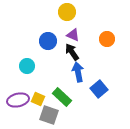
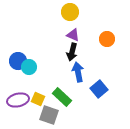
yellow circle: moved 3 px right
blue circle: moved 30 px left, 20 px down
black arrow: rotated 132 degrees counterclockwise
cyan circle: moved 2 px right, 1 px down
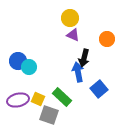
yellow circle: moved 6 px down
black arrow: moved 12 px right, 6 px down
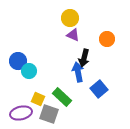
cyan circle: moved 4 px down
purple ellipse: moved 3 px right, 13 px down
gray square: moved 1 px up
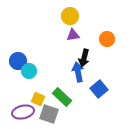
yellow circle: moved 2 px up
purple triangle: rotated 32 degrees counterclockwise
purple ellipse: moved 2 px right, 1 px up
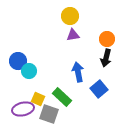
black arrow: moved 22 px right
purple ellipse: moved 3 px up
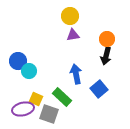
black arrow: moved 2 px up
blue arrow: moved 2 px left, 2 px down
yellow square: moved 2 px left
